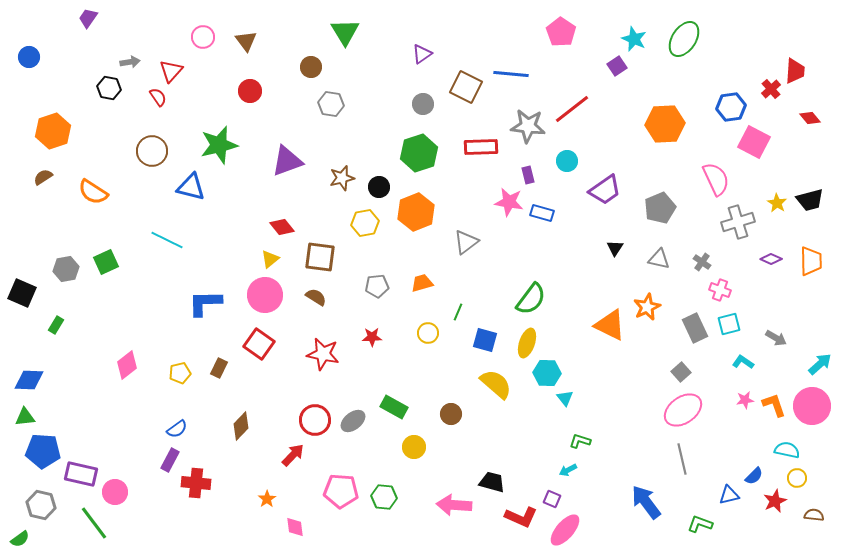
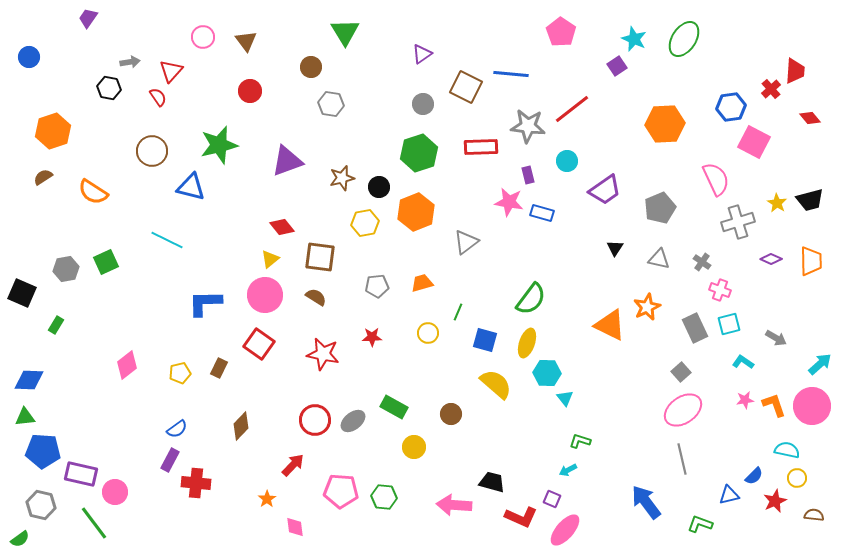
red arrow at (293, 455): moved 10 px down
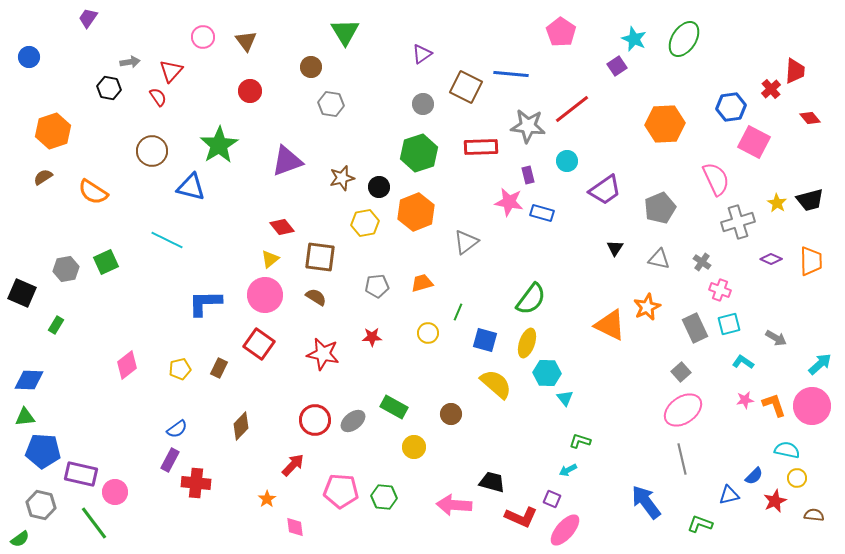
green star at (219, 145): rotated 18 degrees counterclockwise
yellow pentagon at (180, 373): moved 4 px up
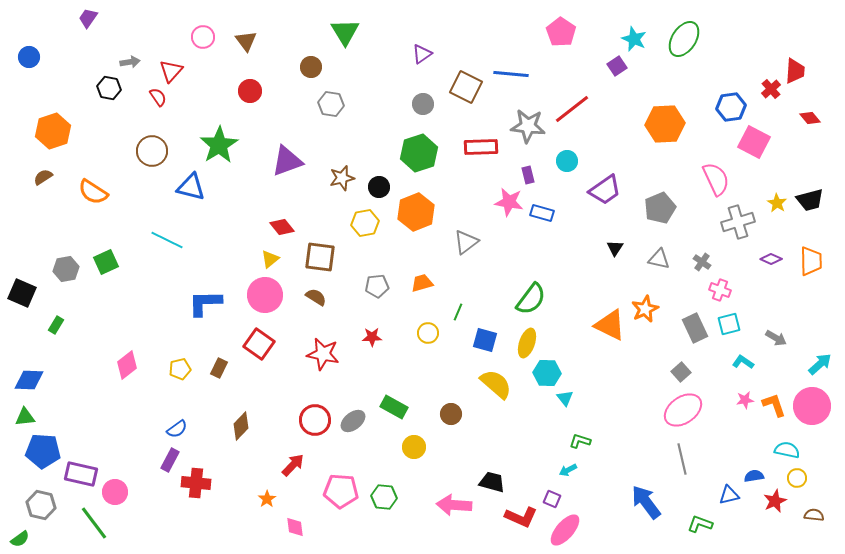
orange star at (647, 307): moved 2 px left, 2 px down
blue semicircle at (754, 476): rotated 144 degrees counterclockwise
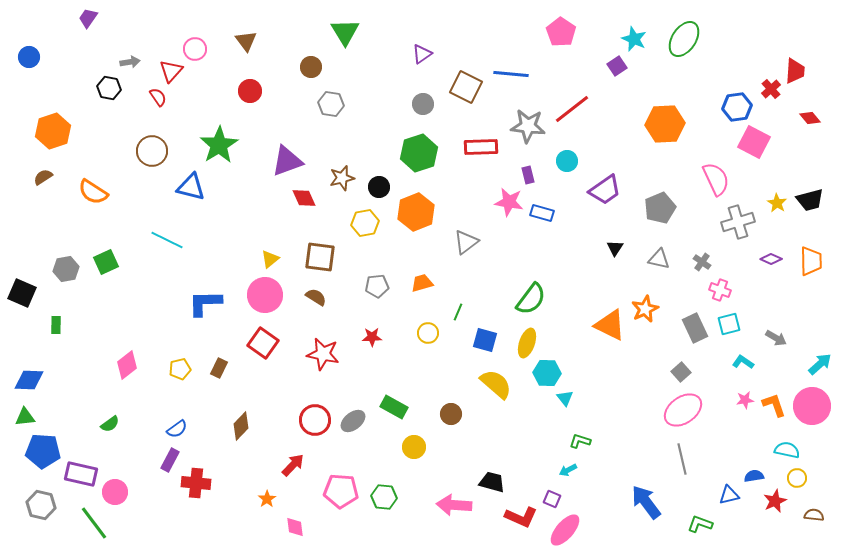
pink circle at (203, 37): moved 8 px left, 12 px down
blue hexagon at (731, 107): moved 6 px right
red diamond at (282, 227): moved 22 px right, 29 px up; rotated 15 degrees clockwise
green rectangle at (56, 325): rotated 30 degrees counterclockwise
red square at (259, 344): moved 4 px right, 1 px up
green semicircle at (20, 539): moved 90 px right, 115 px up
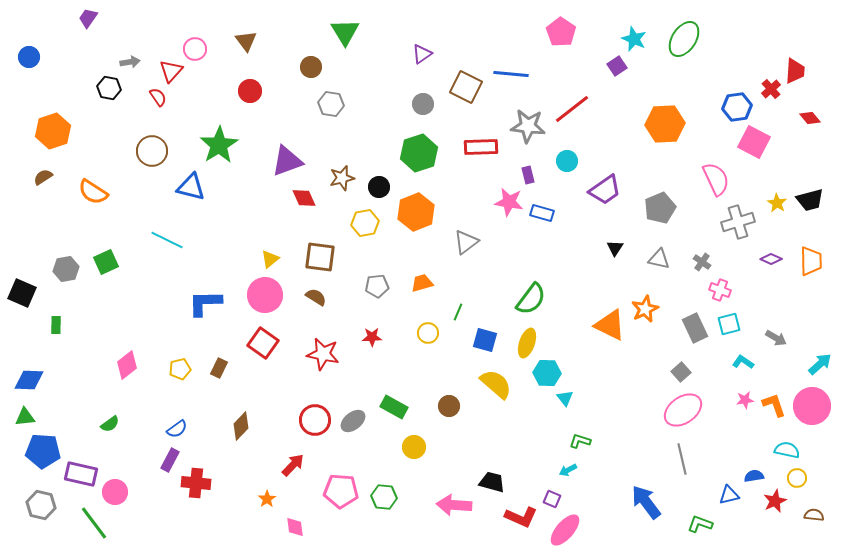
brown circle at (451, 414): moved 2 px left, 8 px up
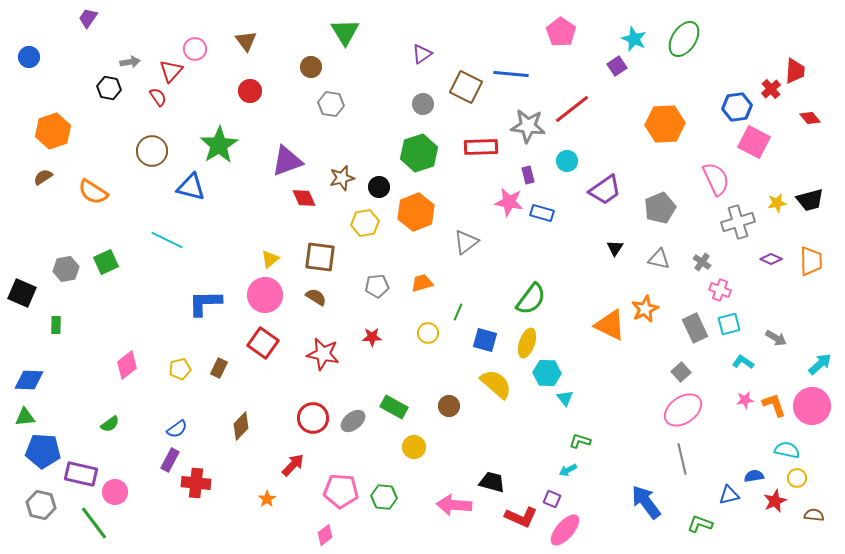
yellow star at (777, 203): rotated 30 degrees clockwise
red circle at (315, 420): moved 2 px left, 2 px up
pink diamond at (295, 527): moved 30 px right, 8 px down; rotated 60 degrees clockwise
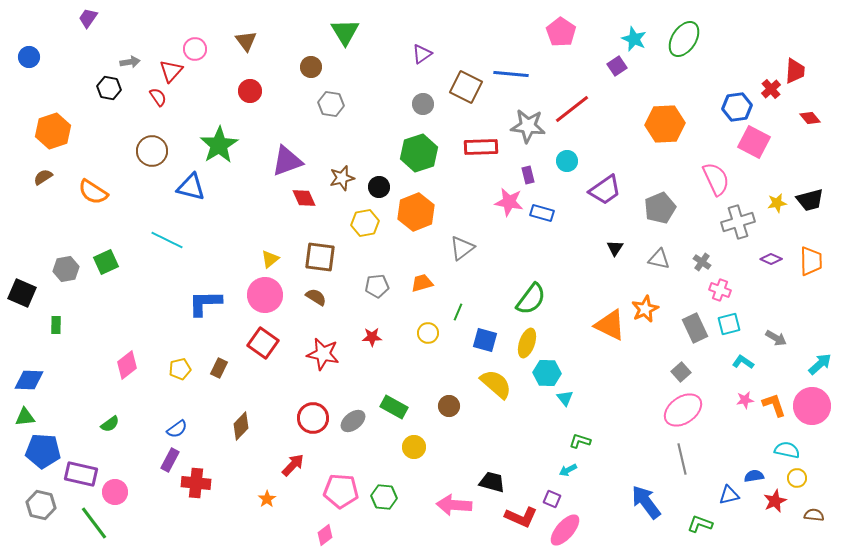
gray triangle at (466, 242): moved 4 px left, 6 px down
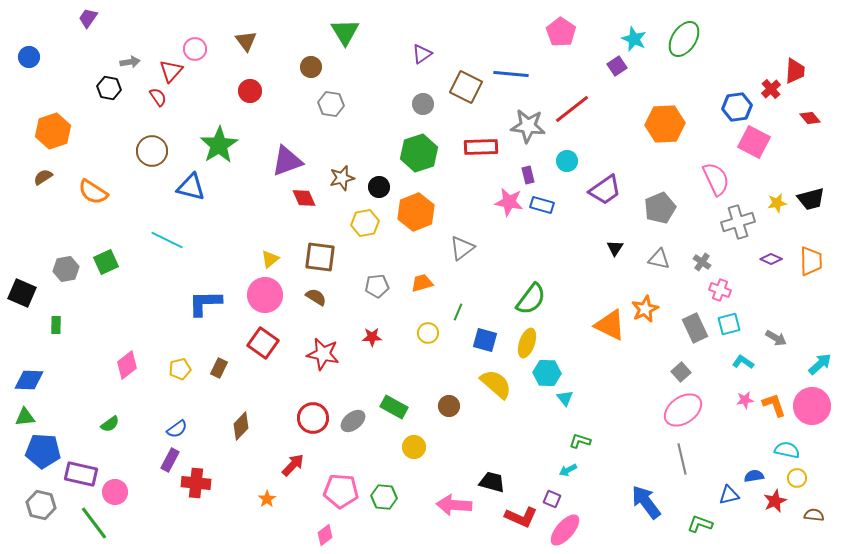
black trapezoid at (810, 200): moved 1 px right, 1 px up
blue rectangle at (542, 213): moved 8 px up
